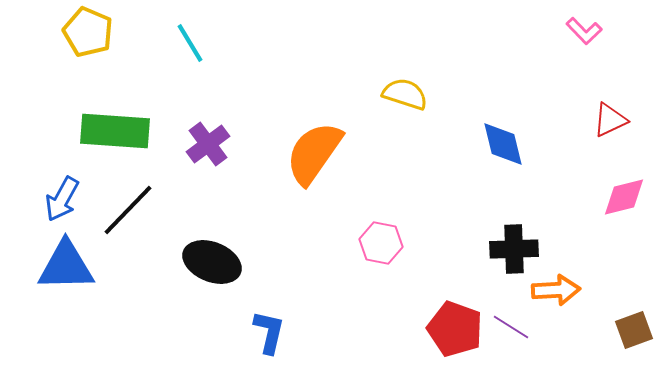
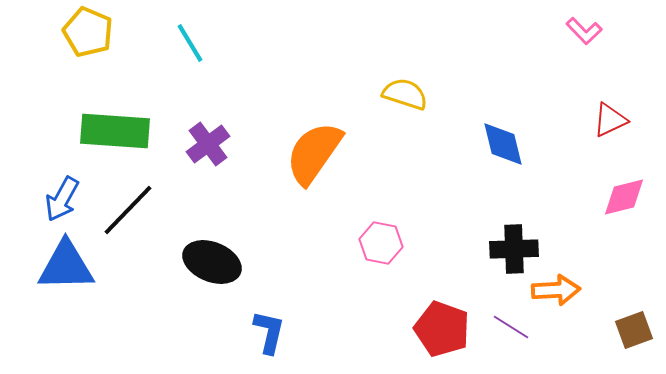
red pentagon: moved 13 px left
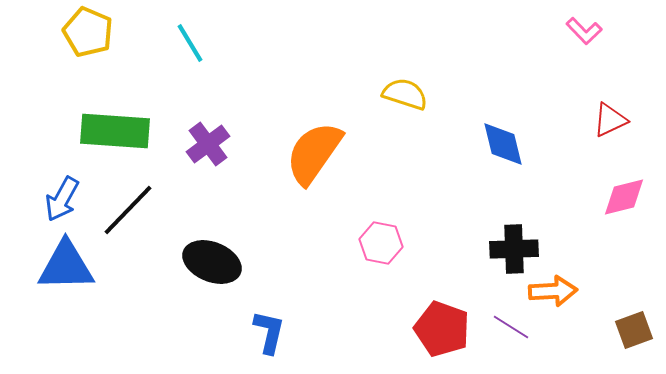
orange arrow: moved 3 px left, 1 px down
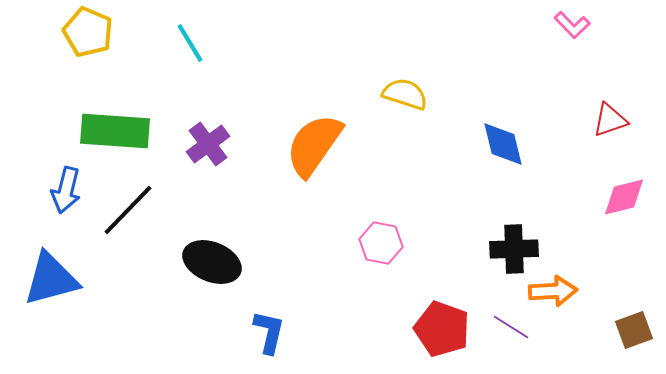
pink L-shape: moved 12 px left, 6 px up
red triangle: rotated 6 degrees clockwise
orange semicircle: moved 8 px up
blue arrow: moved 4 px right, 9 px up; rotated 15 degrees counterclockwise
blue triangle: moved 15 px left, 13 px down; rotated 14 degrees counterclockwise
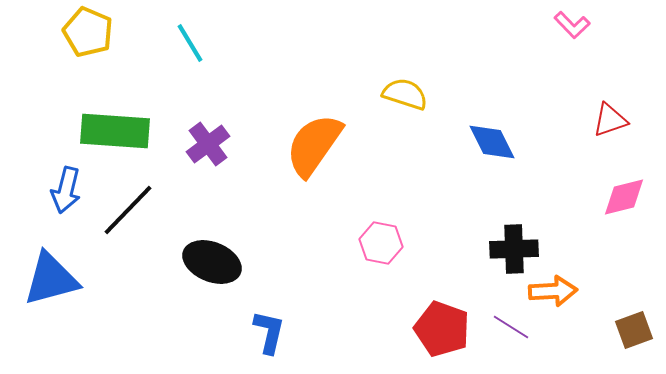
blue diamond: moved 11 px left, 2 px up; rotated 12 degrees counterclockwise
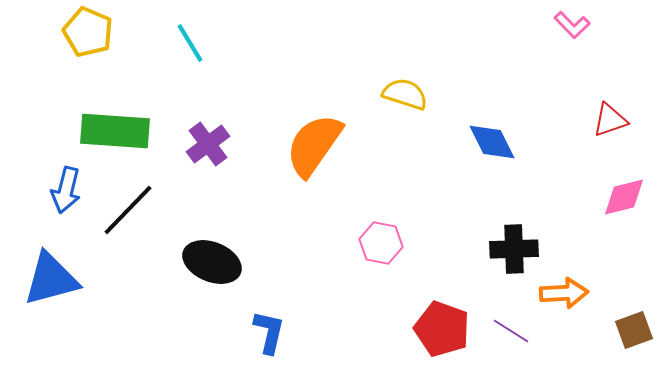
orange arrow: moved 11 px right, 2 px down
purple line: moved 4 px down
